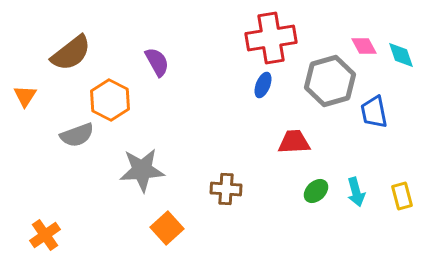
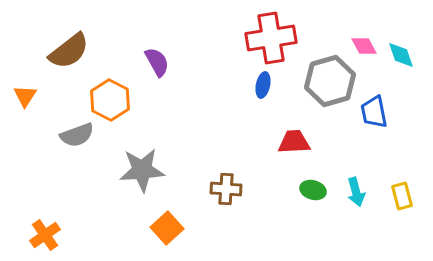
brown semicircle: moved 2 px left, 2 px up
blue ellipse: rotated 10 degrees counterclockwise
green ellipse: moved 3 px left, 1 px up; rotated 60 degrees clockwise
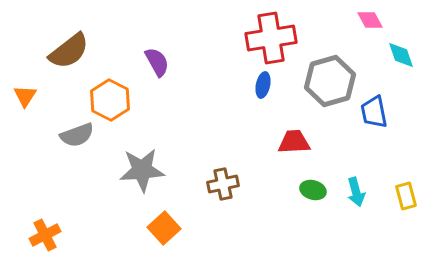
pink diamond: moved 6 px right, 26 px up
brown cross: moved 3 px left, 5 px up; rotated 16 degrees counterclockwise
yellow rectangle: moved 4 px right
orange square: moved 3 px left
orange cross: rotated 8 degrees clockwise
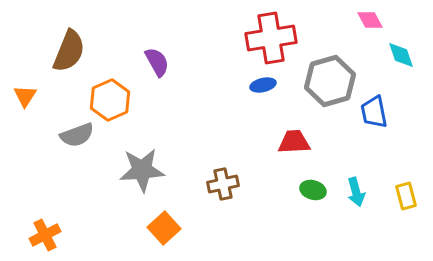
brown semicircle: rotated 30 degrees counterclockwise
blue ellipse: rotated 65 degrees clockwise
orange hexagon: rotated 9 degrees clockwise
